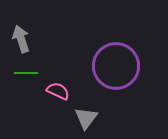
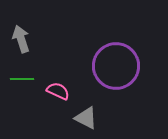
green line: moved 4 px left, 6 px down
gray triangle: rotated 40 degrees counterclockwise
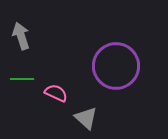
gray arrow: moved 3 px up
pink semicircle: moved 2 px left, 2 px down
gray triangle: rotated 15 degrees clockwise
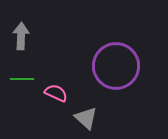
gray arrow: rotated 20 degrees clockwise
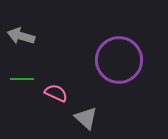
gray arrow: rotated 76 degrees counterclockwise
purple circle: moved 3 px right, 6 px up
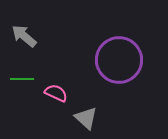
gray arrow: moved 3 px right; rotated 24 degrees clockwise
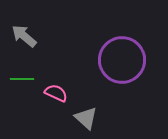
purple circle: moved 3 px right
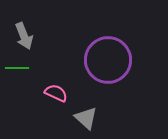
gray arrow: rotated 152 degrees counterclockwise
purple circle: moved 14 px left
green line: moved 5 px left, 11 px up
